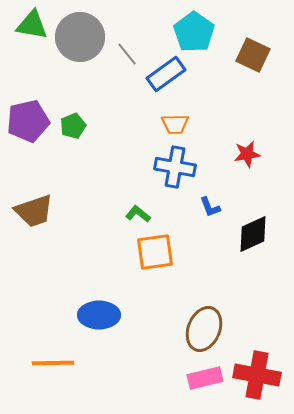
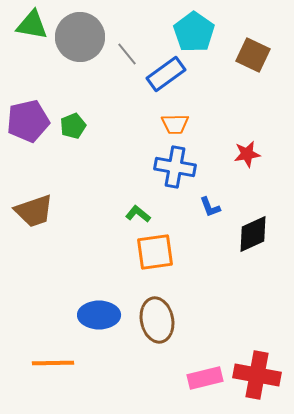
brown ellipse: moved 47 px left, 9 px up; rotated 33 degrees counterclockwise
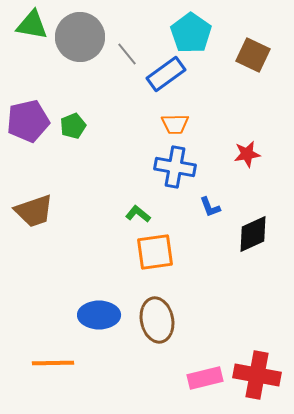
cyan pentagon: moved 3 px left, 1 px down
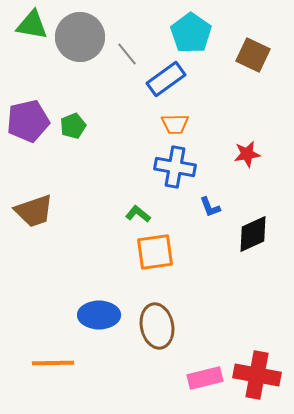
blue rectangle: moved 5 px down
brown ellipse: moved 6 px down
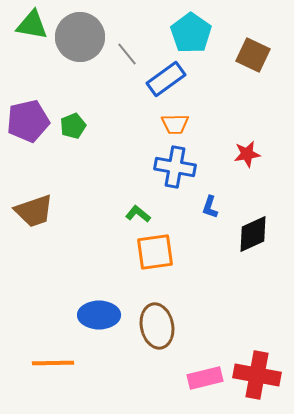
blue L-shape: rotated 40 degrees clockwise
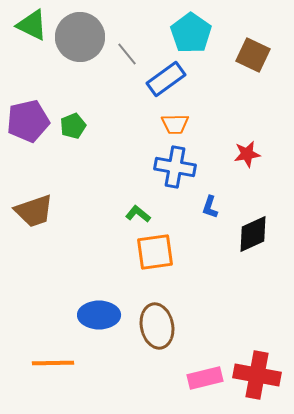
green triangle: rotated 16 degrees clockwise
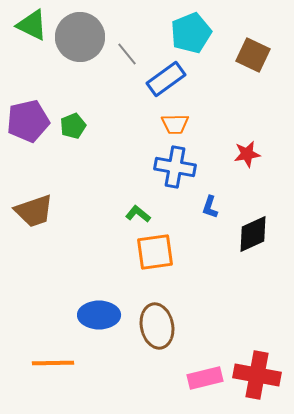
cyan pentagon: rotated 15 degrees clockwise
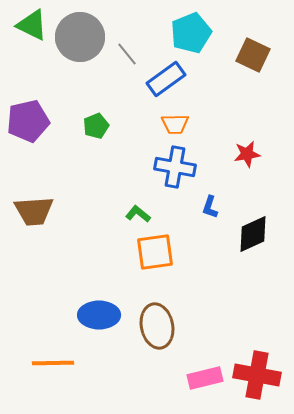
green pentagon: moved 23 px right
brown trapezoid: rotated 15 degrees clockwise
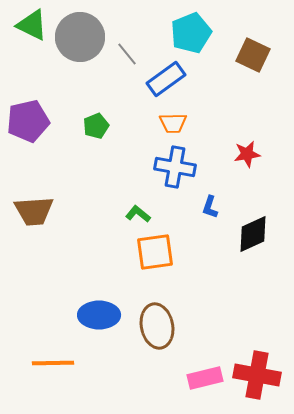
orange trapezoid: moved 2 px left, 1 px up
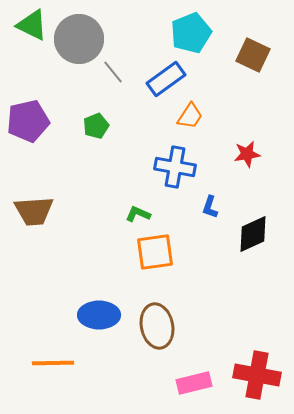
gray circle: moved 1 px left, 2 px down
gray line: moved 14 px left, 18 px down
orange trapezoid: moved 17 px right, 7 px up; rotated 56 degrees counterclockwise
green L-shape: rotated 15 degrees counterclockwise
pink rectangle: moved 11 px left, 5 px down
